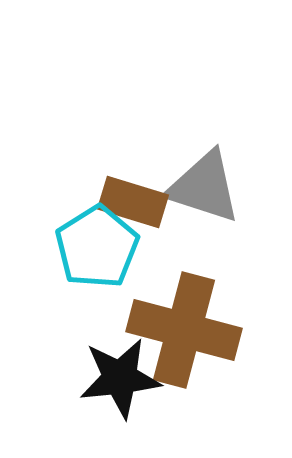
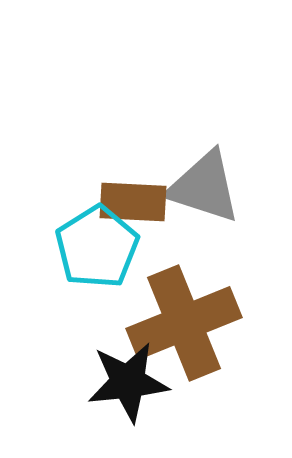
brown rectangle: rotated 14 degrees counterclockwise
brown cross: moved 7 px up; rotated 37 degrees counterclockwise
black star: moved 8 px right, 4 px down
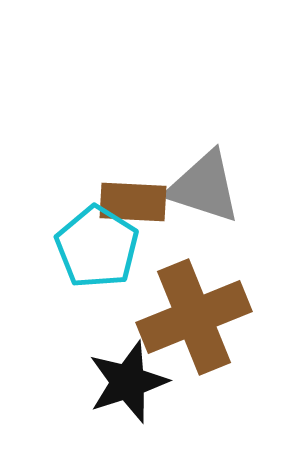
cyan pentagon: rotated 8 degrees counterclockwise
brown cross: moved 10 px right, 6 px up
black star: rotated 12 degrees counterclockwise
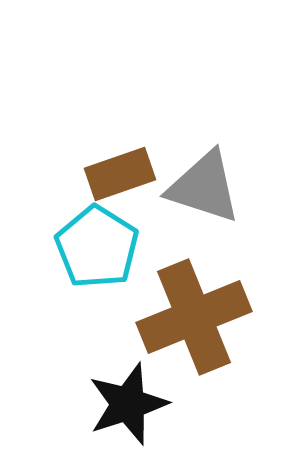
brown rectangle: moved 13 px left, 28 px up; rotated 22 degrees counterclockwise
black star: moved 22 px down
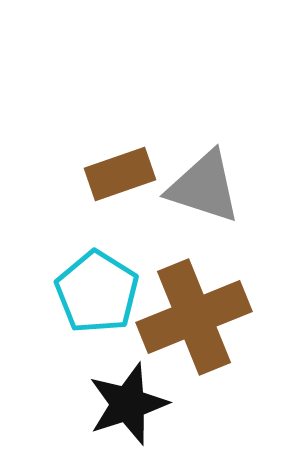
cyan pentagon: moved 45 px down
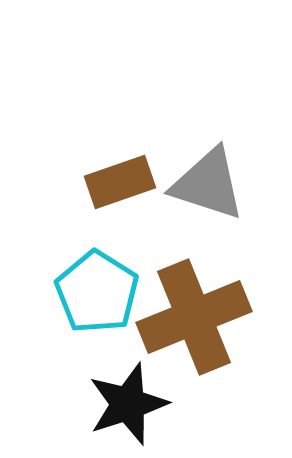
brown rectangle: moved 8 px down
gray triangle: moved 4 px right, 3 px up
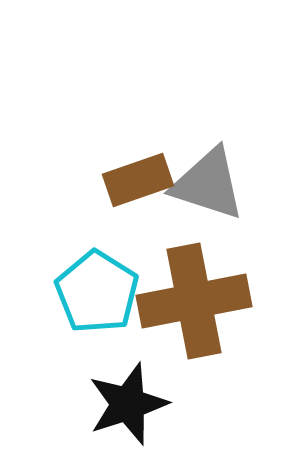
brown rectangle: moved 18 px right, 2 px up
brown cross: moved 16 px up; rotated 11 degrees clockwise
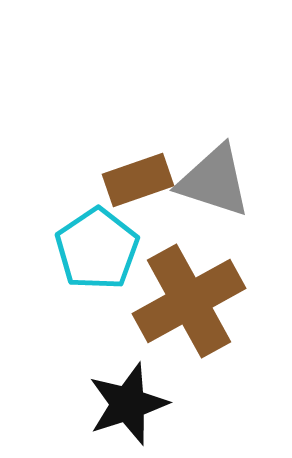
gray triangle: moved 6 px right, 3 px up
cyan pentagon: moved 43 px up; rotated 6 degrees clockwise
brown cross: moved 5 px left; rotated 18 degrees counterclockwise
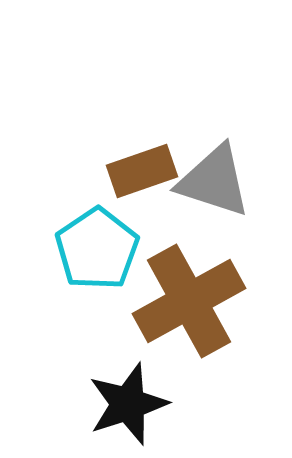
brown rectangle: moved 4 px right, 9 px up
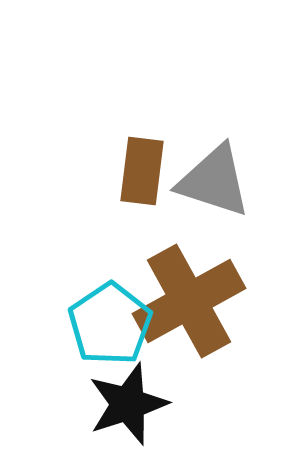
brown rectangle: rotated 64 degrees counterclockwise
cyan pentagon: moved 13 px right, 75 px down
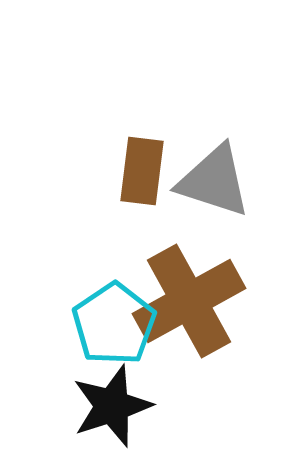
cyan pentagon: moved 4 px right
black star: moved 16 px left, 2 px down
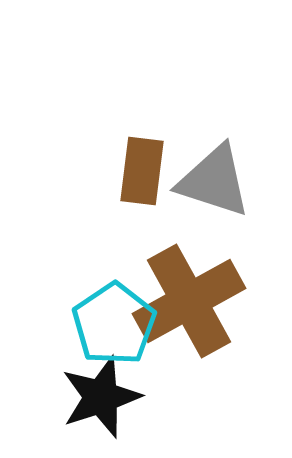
black star: moved 11 px left, 9 px up
